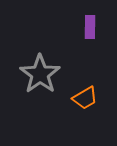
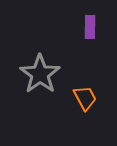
orange trapezoid: rotated 88 degrees counterclockwise
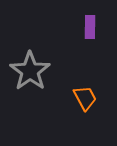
gray star: moved 10 px left, 3 px up
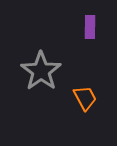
gray star: moved 11 px right
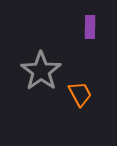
orange trapezoid: moved 5 px left, 4 px up
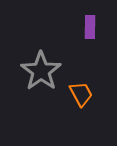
orange trapezoid: moved 1 px right
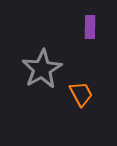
gray star: moved 1 px right, 2 px up; rotated 6 degrees clockwise
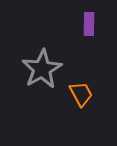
purple rectangle: moved 1 px left, 3 px up
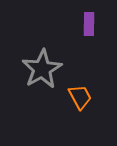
orange trapezoid: moved 1 px left, 3 px down
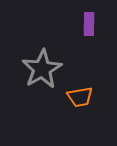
orange trapezoid: rotated 108 degrees clockwise
